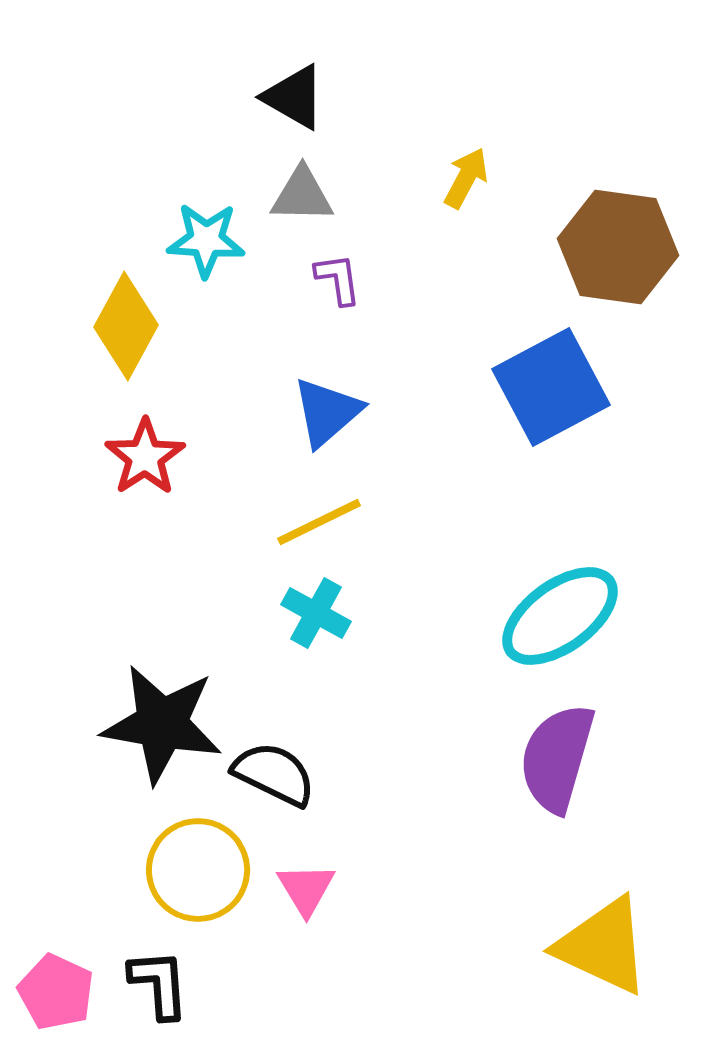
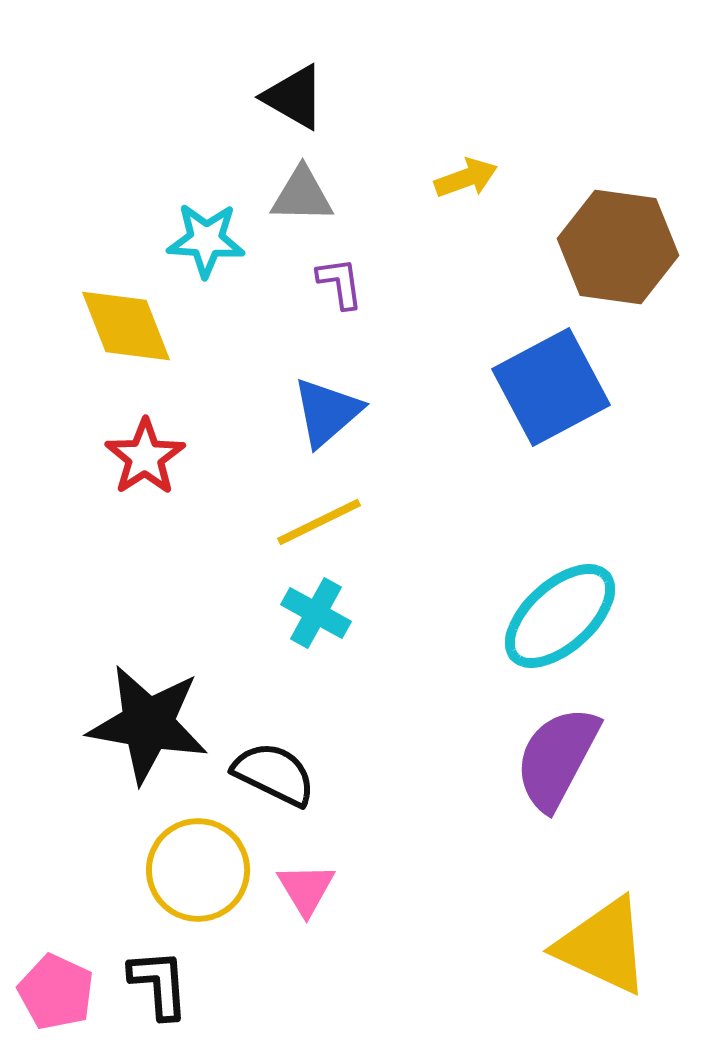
yellow arrow: rotated 42 degrees clockwise
purple L-shape: moved 2 px right, 4 px down
yellow diamond: rotated 50 degrees counterclockwise
cyan ellipse: rotated 6 degrees counterclockwise
black star: moved 14 px left
purple semicircle: rotated 12 degrees clockwise
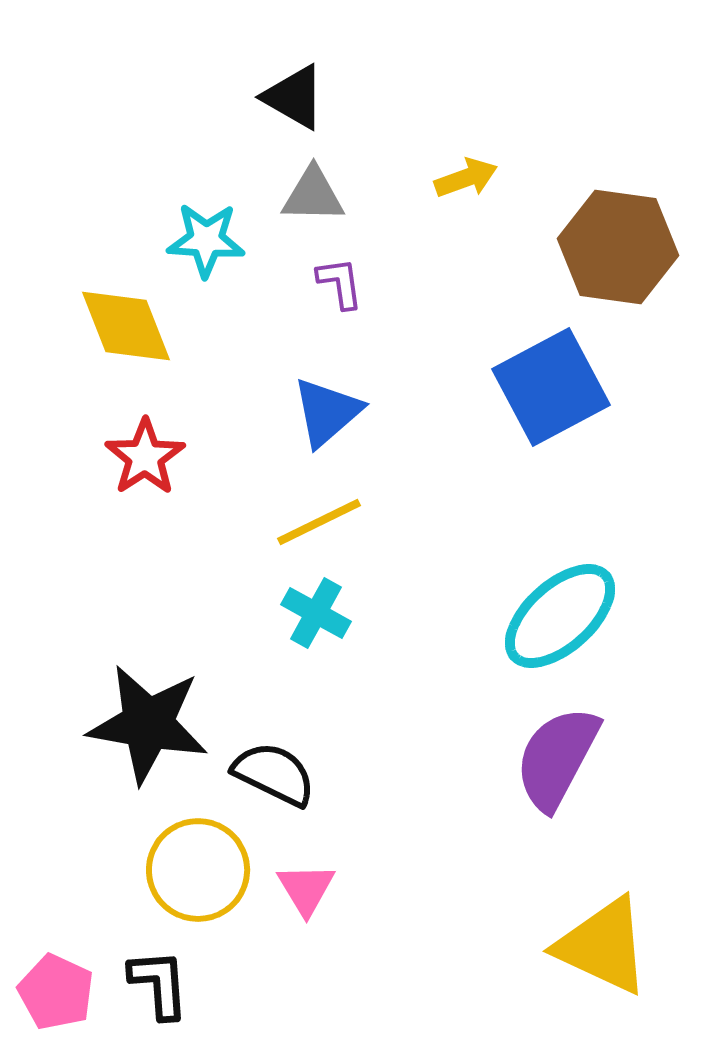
gray triangle: moved 11 px right
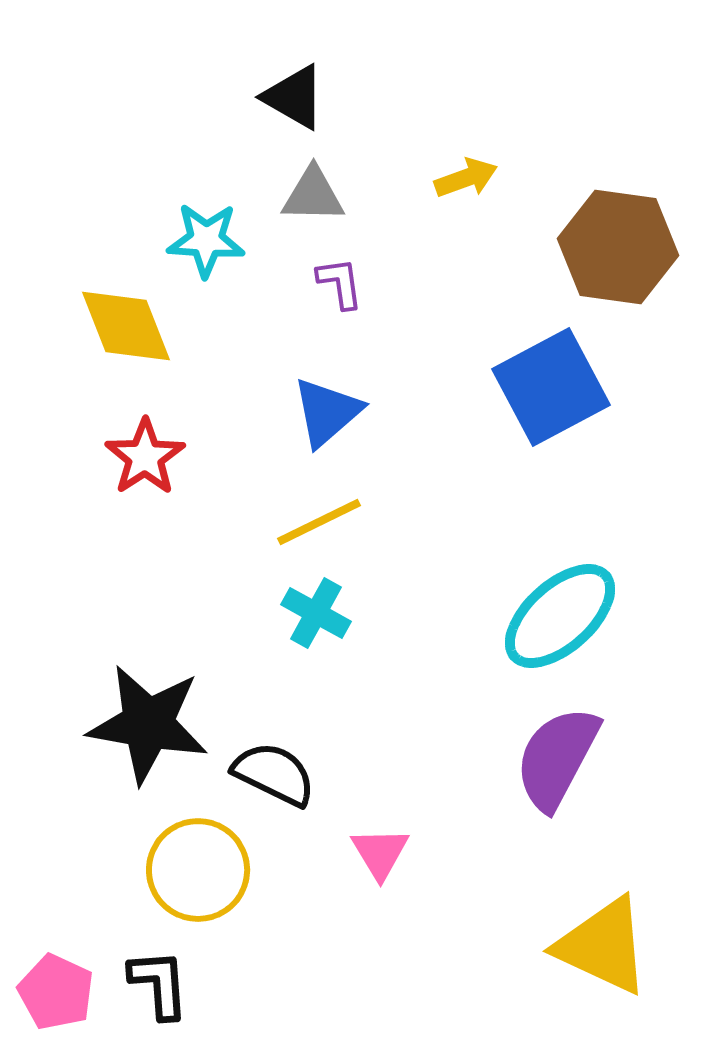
pink triangle: moved 74 px right, 36 px up
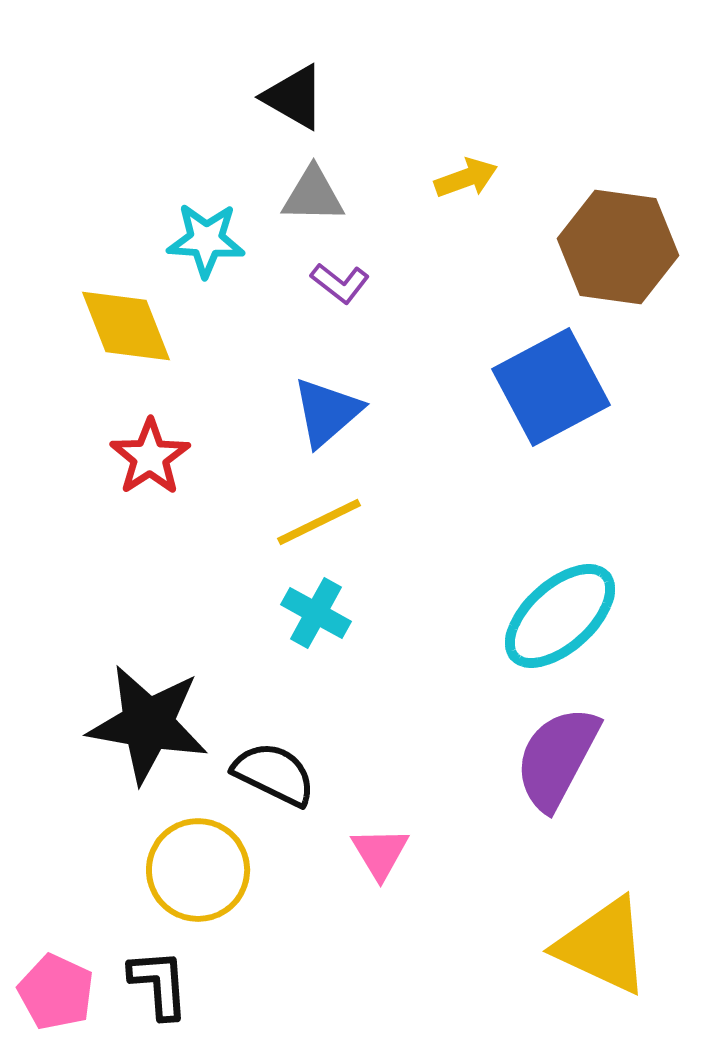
purple L-shape: rotated 136 degrees clockwise
red star: moved 5 px right
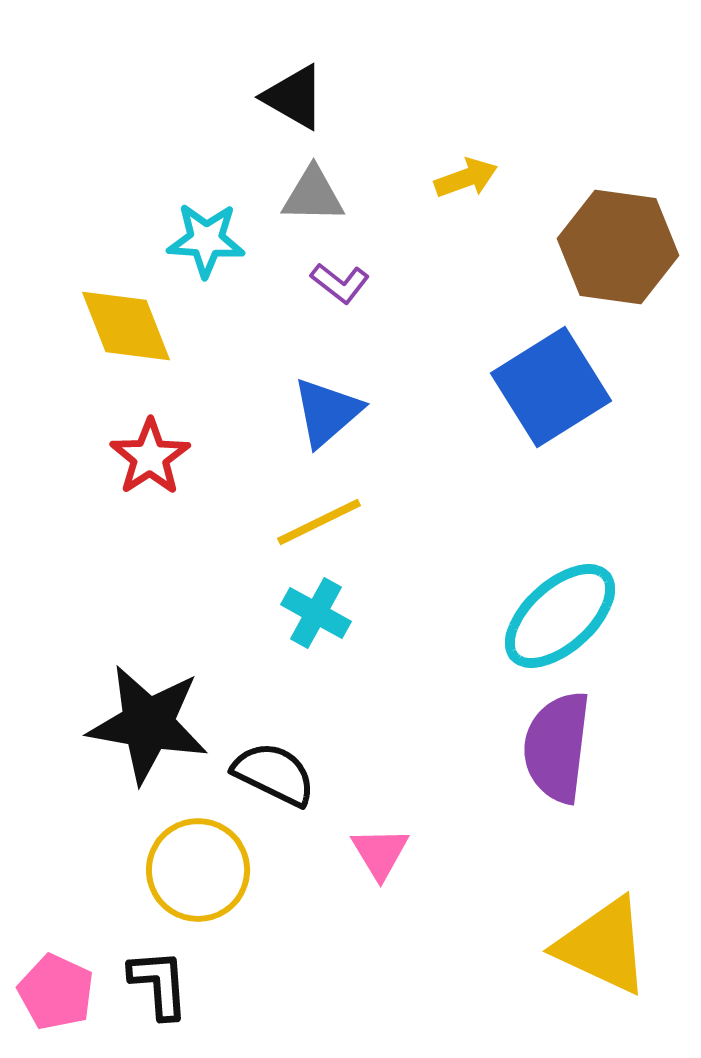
blue square: rotated 4 degrees counterclockwise
purple semicircle: moved 11 px up; rotated 21 degrees counterclockwise
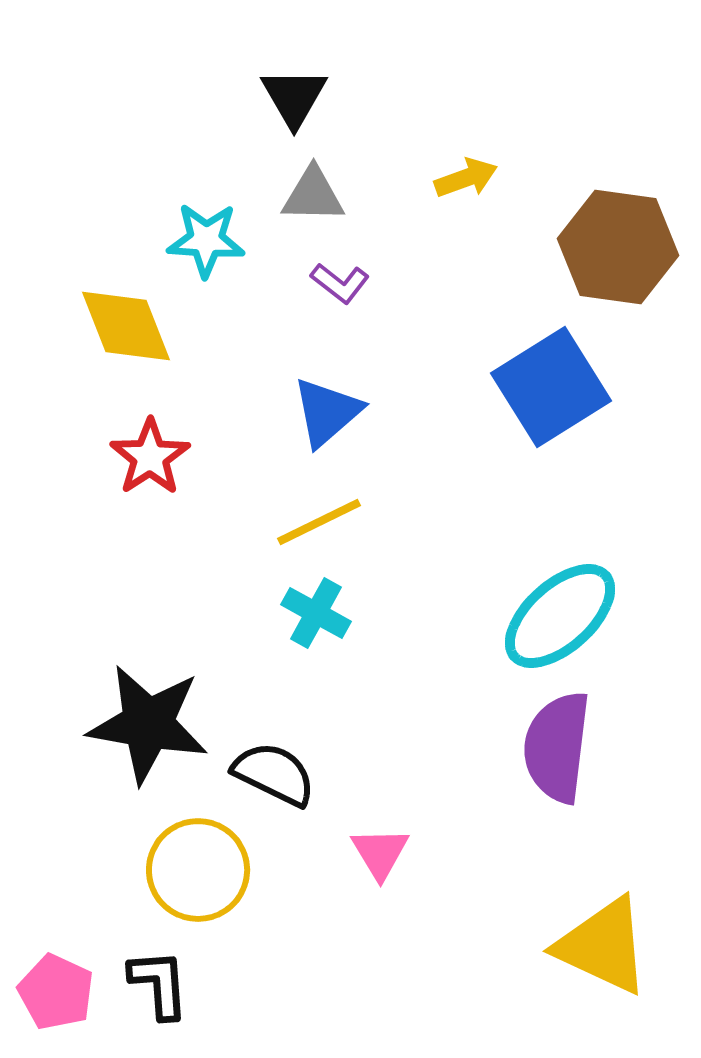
black triangle: rotated 30 degrees clockwise
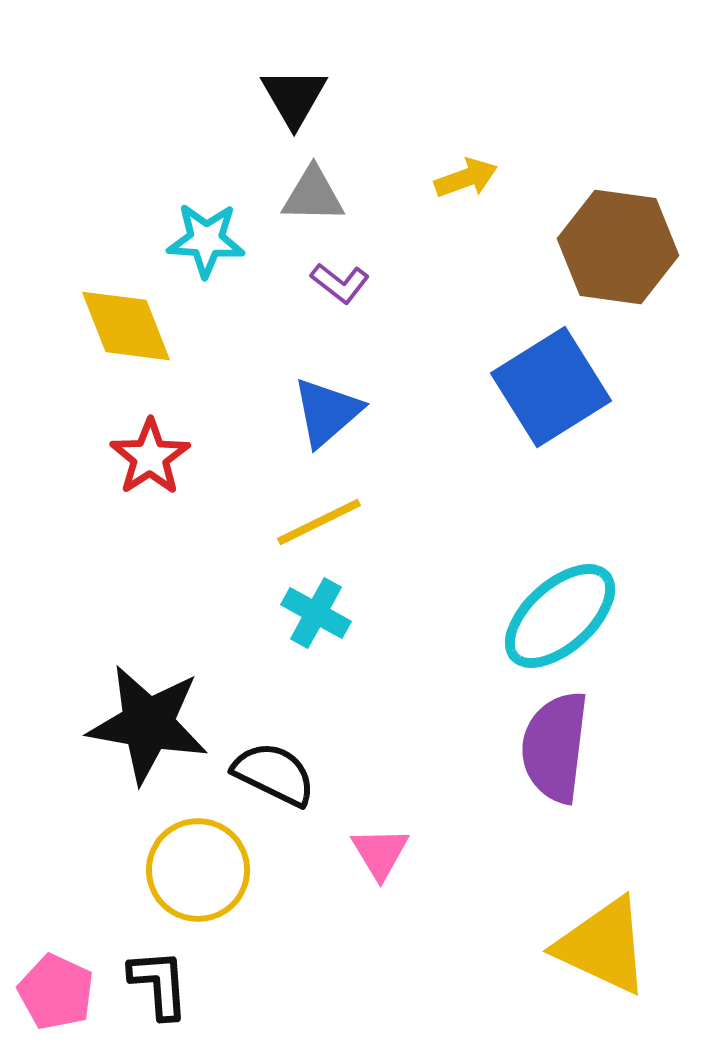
purple semicircle: moved 2 px left
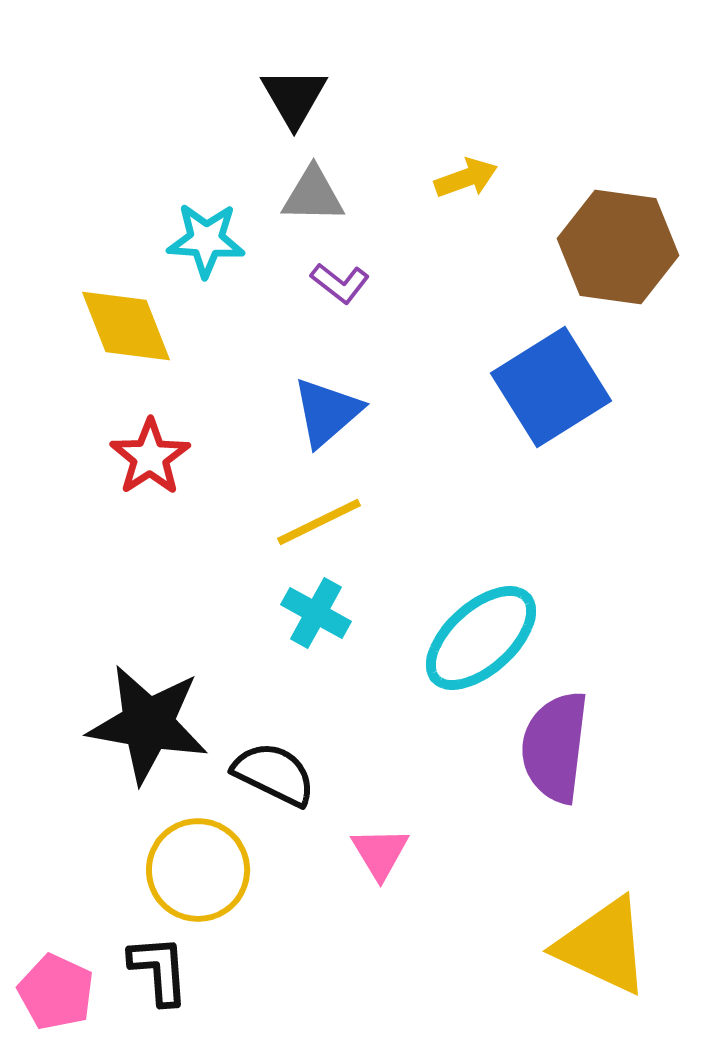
cyan ellipse: moved 79 px left, 22 px down
black L-shape: moved 14 px up
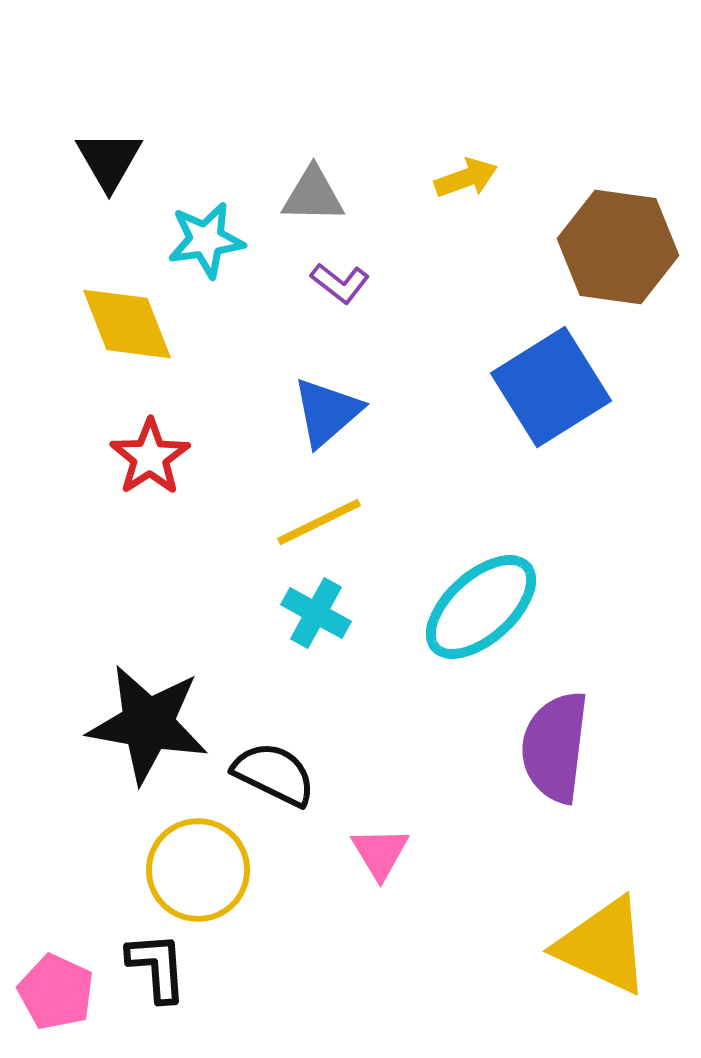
black triangle: moved 185 px left, 63 px down
cyan star: rotated 12 degrees counterclockwise
yellow diamond: moved 1 px right, 2 px up
cyan ellipse: moved 31 px up
black L-shape: moved 2 px left, 3 px up
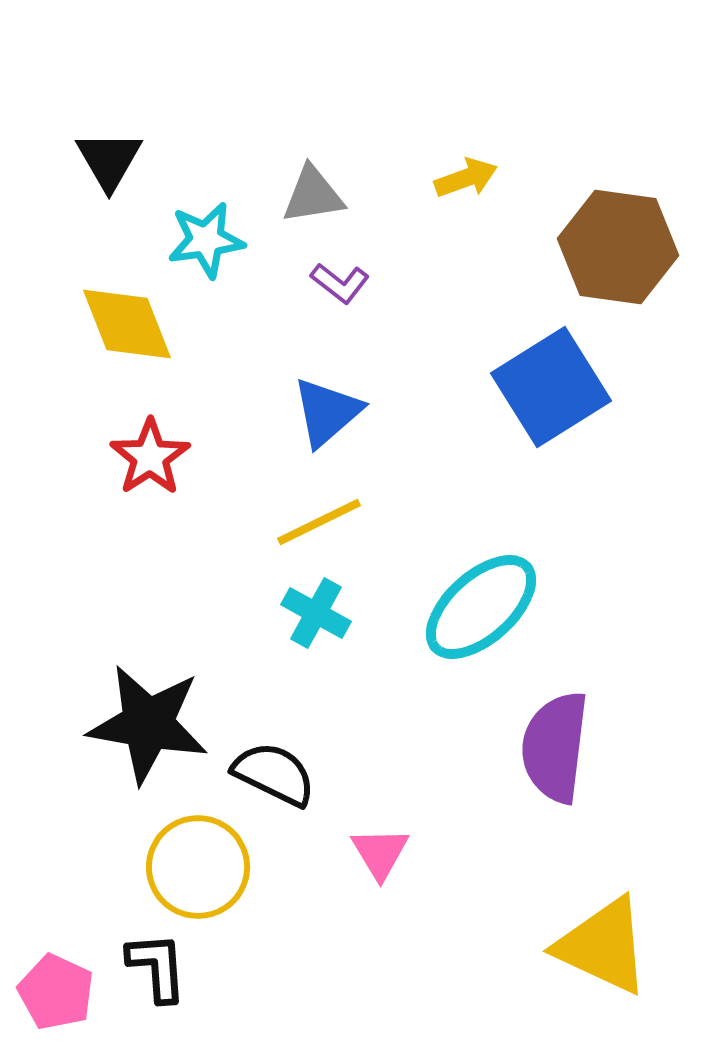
gray triangle: rotated 10 degrees counterclockwise
yellow circle: moved 3 px up
